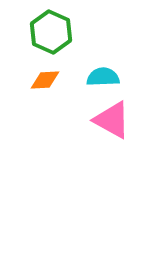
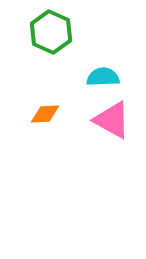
orange diamond: moved 34 px down
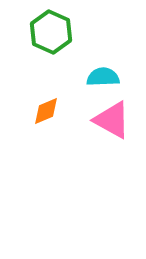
orange diamond: moved 1 px right, 3 px up; rotated 20 degrees counterclockwise
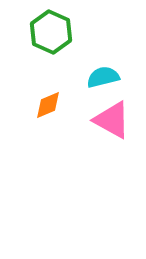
cyan semicircle: rotated 12 degrees counterclockwise
orange diamond: moved 2 px right, 6 px up
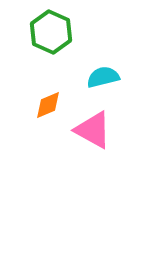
pink triangle: moved 19 px left, 10 px down
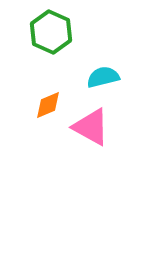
pink triangle: moved 2 px left, 3 px up
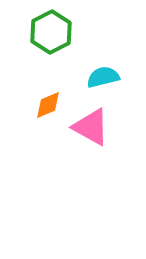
green hexagon: rotated 9 degrees clockwise
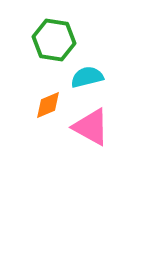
green hexagon: moved 3 px right, 8 px down; rotated 24 degrees counterclockwise
cyan semicircle: moved 16 px left
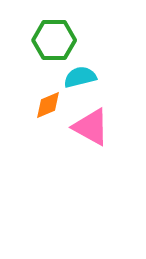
green hexagon: rotated 9 degrees counterclockwise
cyan semicircle: moved 7 px left
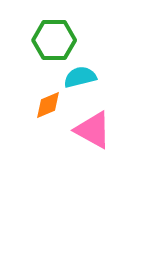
pink triangle: moved 2 px right, 3 px down
